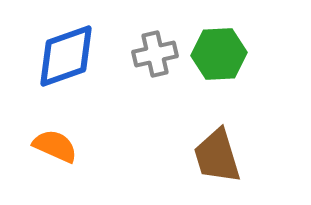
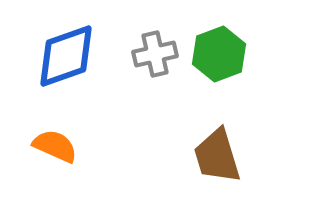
green hexagon: rotated 18 degrees counterclockwise
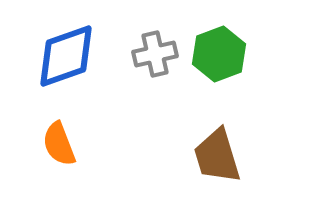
orange semicircle: moved 4 px right, 2 px up; rotated 135 degrees counterclockwise
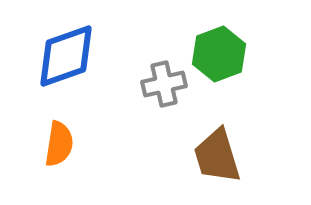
gray cross: moved 9 px right, 30 px down
orange semicircle: rotated 150 degrees counterclockwise
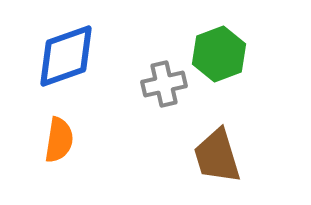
orange semicircle: moved 4 px up
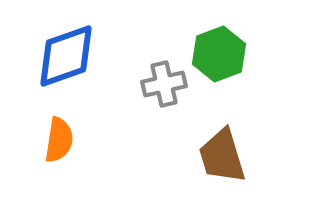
brown trapezoid: moved 5 px right
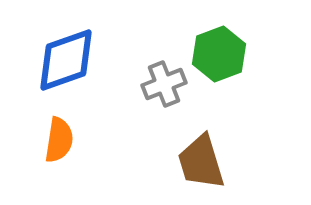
blue diamond: moved 4 px down
gray cross: rotated 9 degrees counterclockwise
brown trapezoid: moved 21 px left, 6 px down
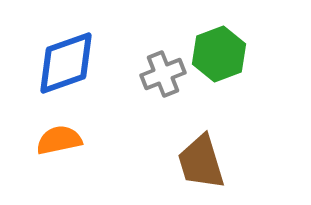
blue diamond: moved 3 px down
gray cross: moved 1 px left, 10 px up
orange semicircle: rotated 111 degrees counterclockwise
